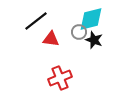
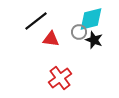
red cross: rotated 15 degrees counterclockwise
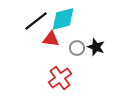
cyan diamond: moved 28 px left
gray circle: moved 2 px left, 16 px down
black star: moved 2 px right, 7 px down
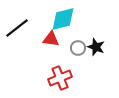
black line: moved 19 px left, 7 px down
gray circle: moved 1 px right
red cross: rotated 15 degrees clockwise
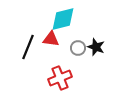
black line: moved 11 px right, 19 px down; rotated 30 degrees counterclockwise
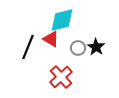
cyan diamond: moved 1 px left, 1 px down
red triangle: rotated 24 degrees clockwise
black star: rotated 12 degrees clockwise
red cross: moved 1 px right, 1 px up; rotated 20 degrees counterclockwise
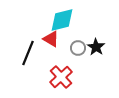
black line: moved 6 px down
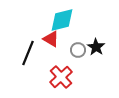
gray circle: moved 2 px down
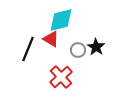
cyan diamond: moved 1 px left
black line: moved 4 px up
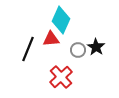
cyan diamond: rotated 52 degrees counterclockwise
red triangle: rotated 36 degrees counterclockwise
